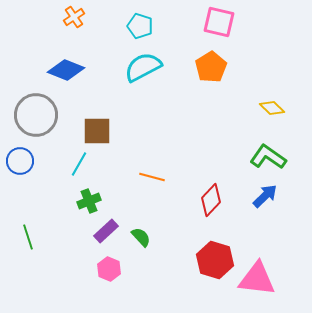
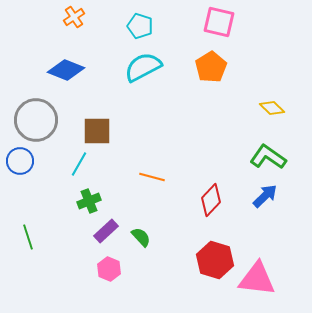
gray circle: moved 5 px down
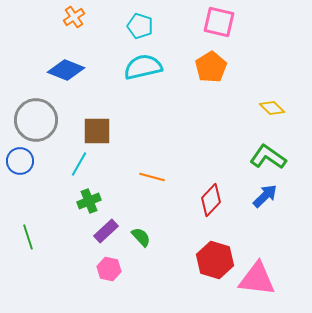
cyan semicircle: rotated 15 degrees clockwise
pink hexagon: rotated 10 degrees counterclockwise
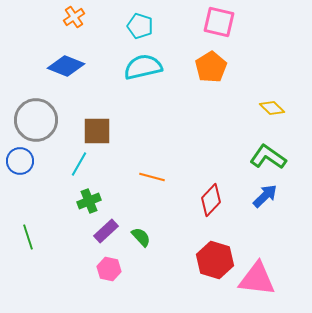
blue diamond: moved 4 px up
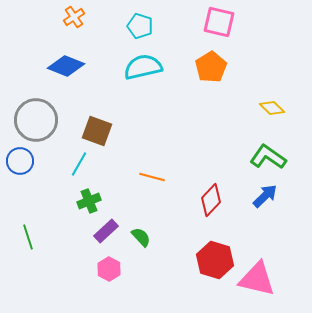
brown square: rotated 20 degrees clockwise
pink hexagon: rotated 15 degrees clockwise
pink triangle: rotated 6 degrees clockwise
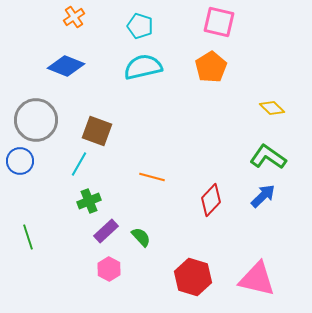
blue arrow: moved 2 px left
red hexagon: moved 22 px left, 17 px down
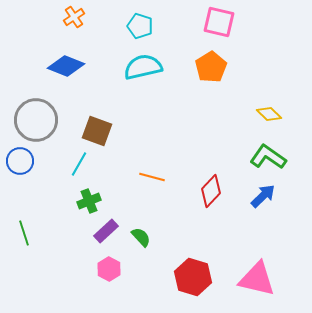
yellow diamond: moved 3 px left, 6 px down
red diamond: moved 9 px up
green line: moved 4 px left, 4 px up
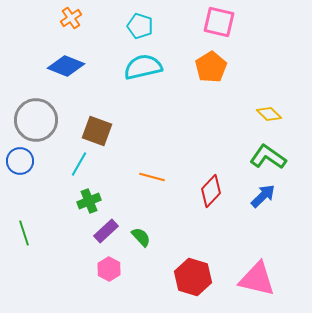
orange cross: moved 3 px left, 1 px down
